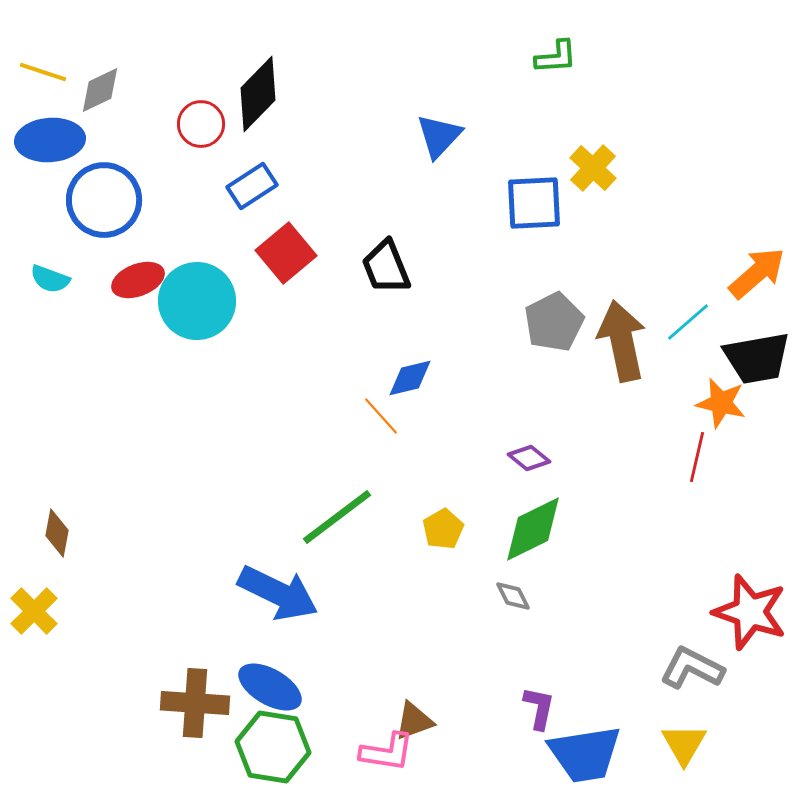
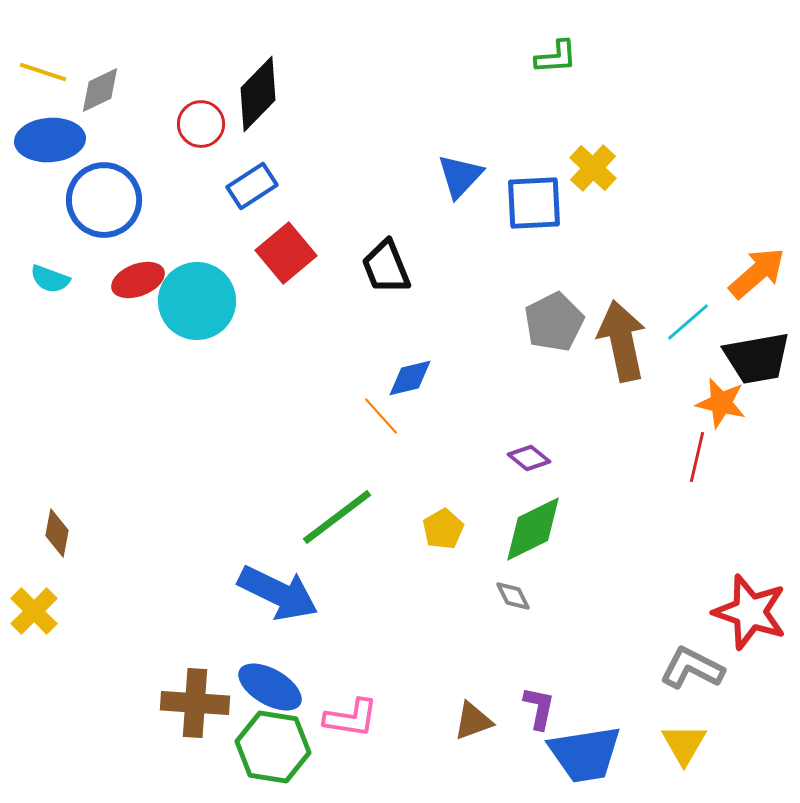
blue triangle at (439, 136): moved 21 px right, 40 px down
brown triangle at (414, 721): moved 59 px right
pink L-shape at (387, 752): moved 36 px left, 34 px up
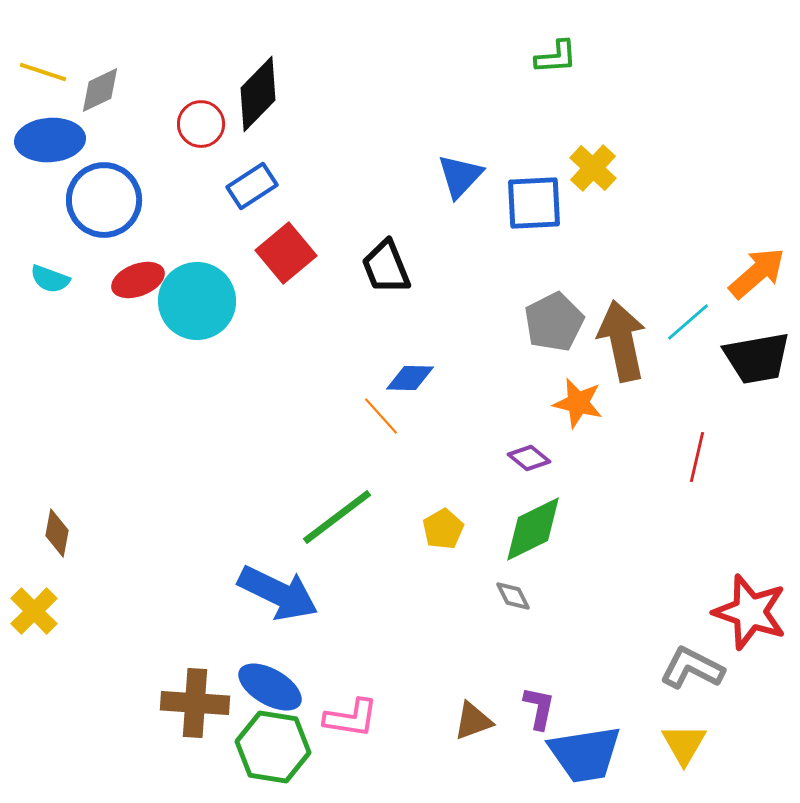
blue diamond at (410, 378): rotated 15 degrees clockwise
orange star at (721, 403): moved 143 px left
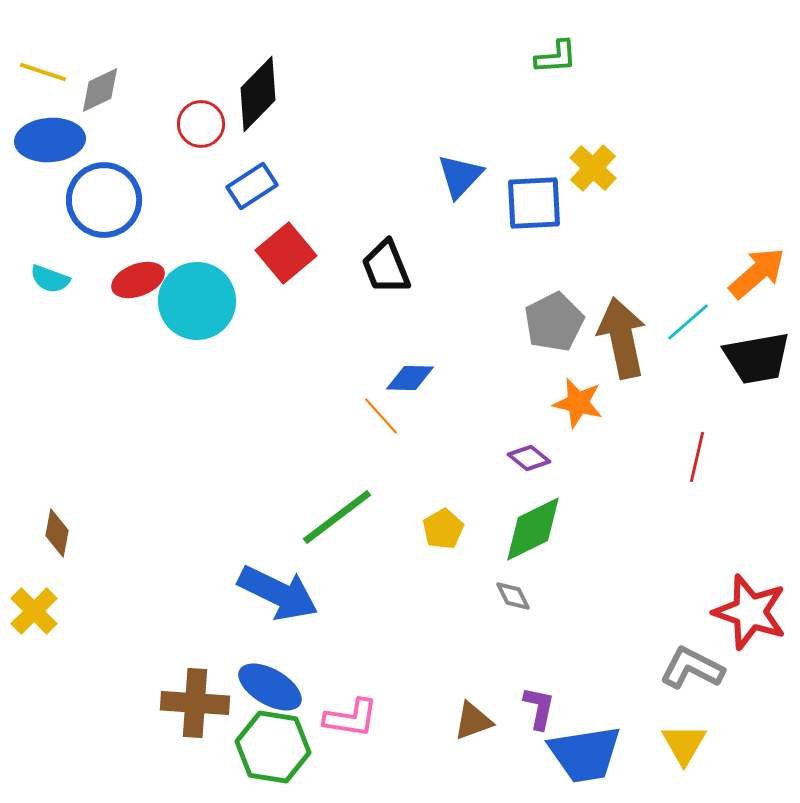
brown arrow at (622, 341): moved 3 px up
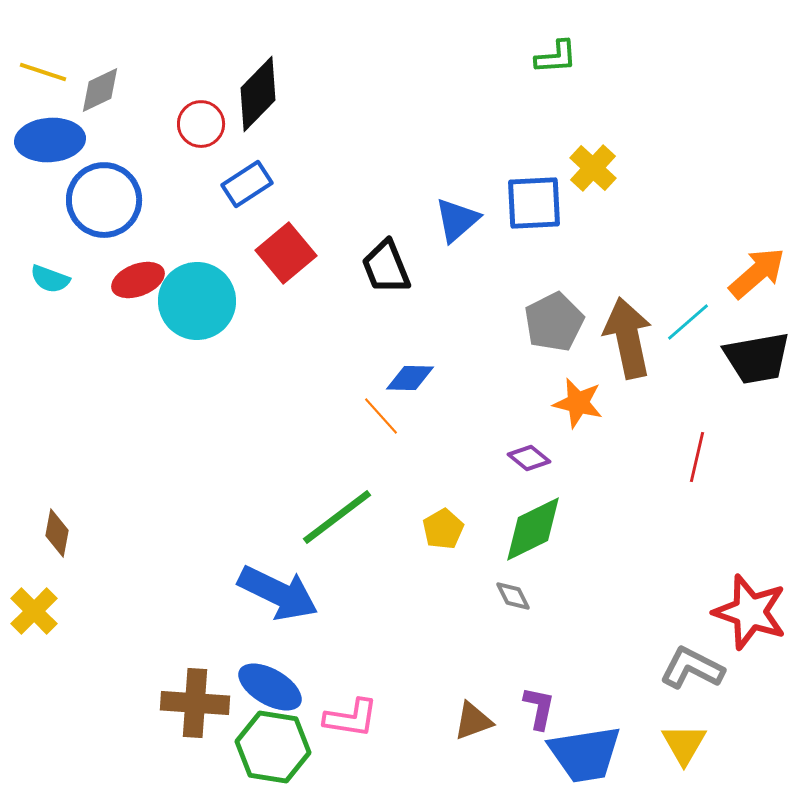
blue triangle at (460, 176): moved 3 px left, 44 px down; rotated 6 degrees clockwise
blue rectangle at (252, 186): moved 5 px left, 2 px up
brown arrow at (622, 338): moved 6 px right
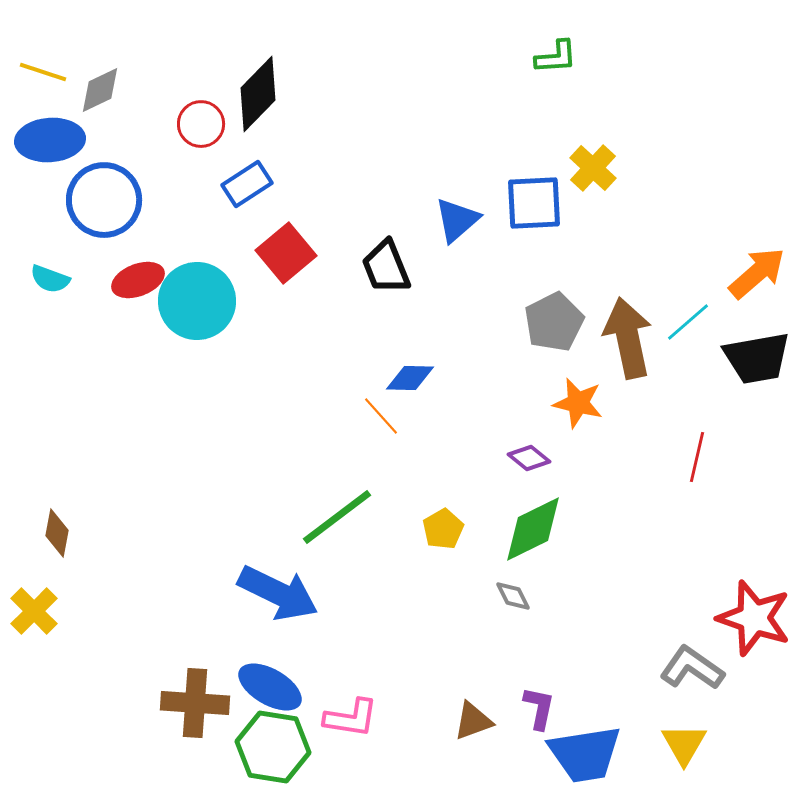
red star at (750, 612): moved 4 px right, 6 px down
gray L-shape at (692, 668): rotated 8 degrees clockwise
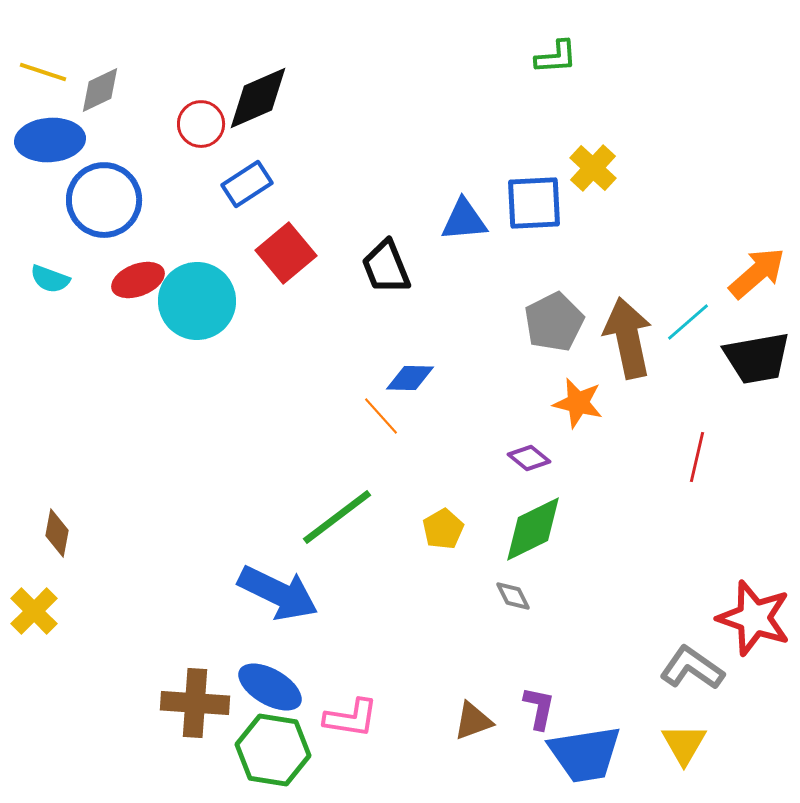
black diamond at (258, 94): moved 4 px down; rotated 22 degrees clockwise
blue triangle at (457, 220): moved 7 px right; rotated 36 degrees clockwise
green hexagon at (273, 747): moved 3 px down
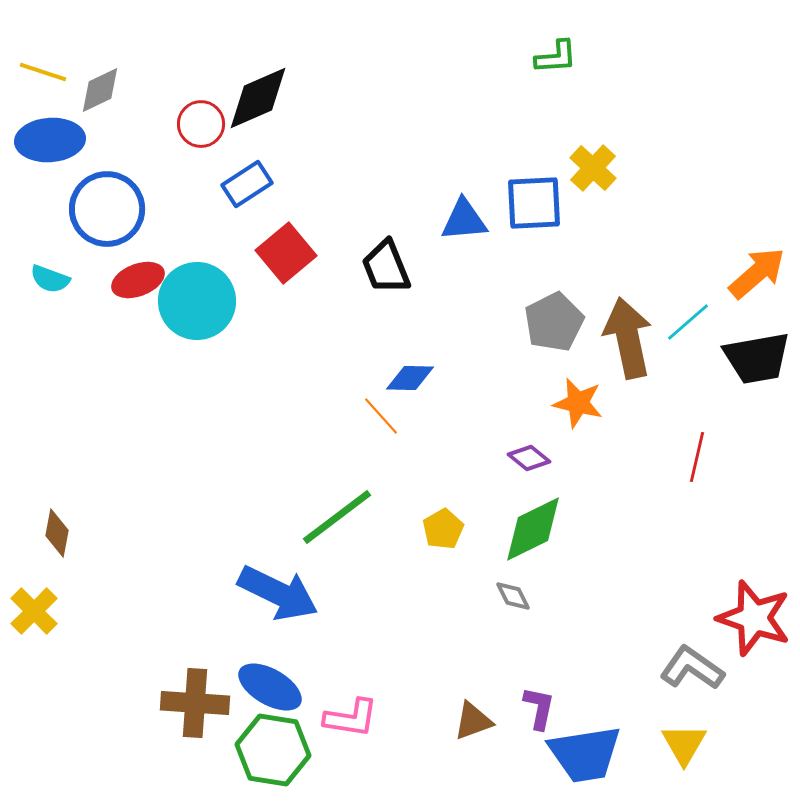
blue circle at (104, 200): moved 3 px right, 9 px down
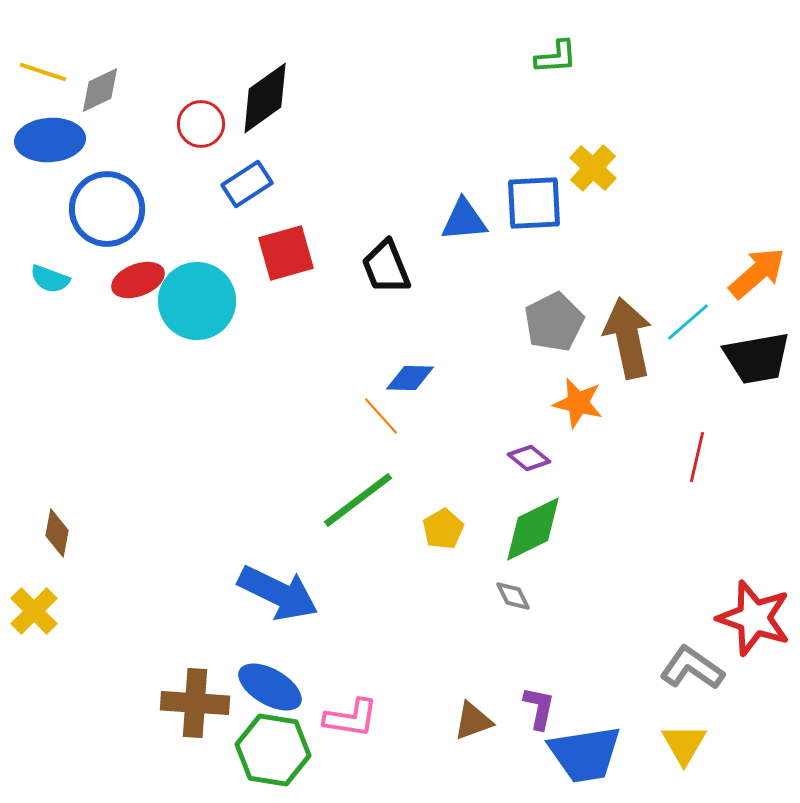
black diamond at (258, 98): moved 7 px right; rotated 12 degrees counterclockwise
red square at (286, 253): rotated 24 degrees clockwise
green line at (337, 517): moved 21 px right, 17 px up
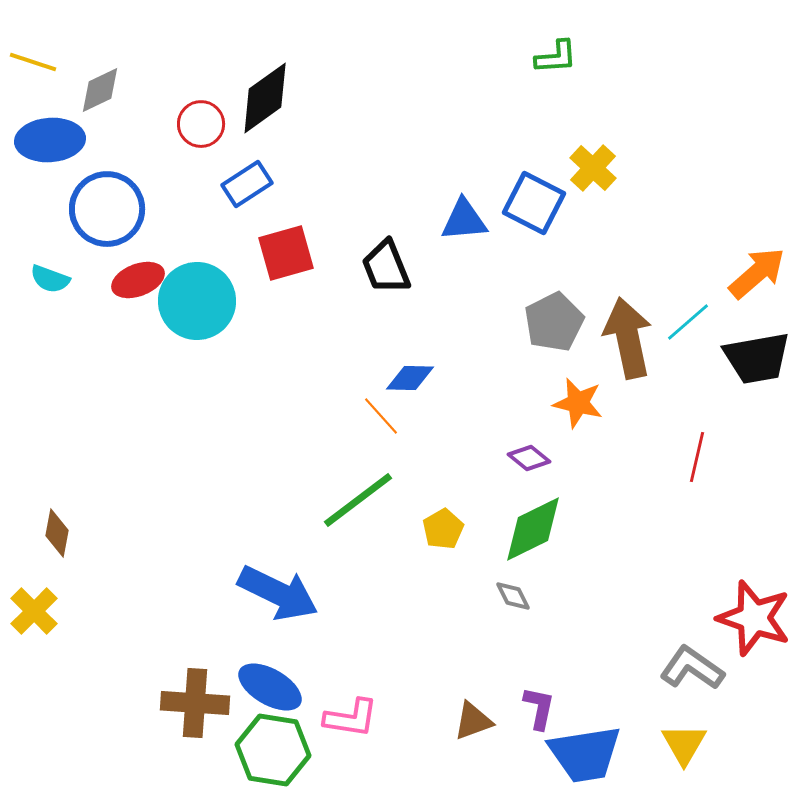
yellow line at (43, 72): moved 10 px left, 10 px up
blue square at (534, 203): rotated 30 degrees clockwise
